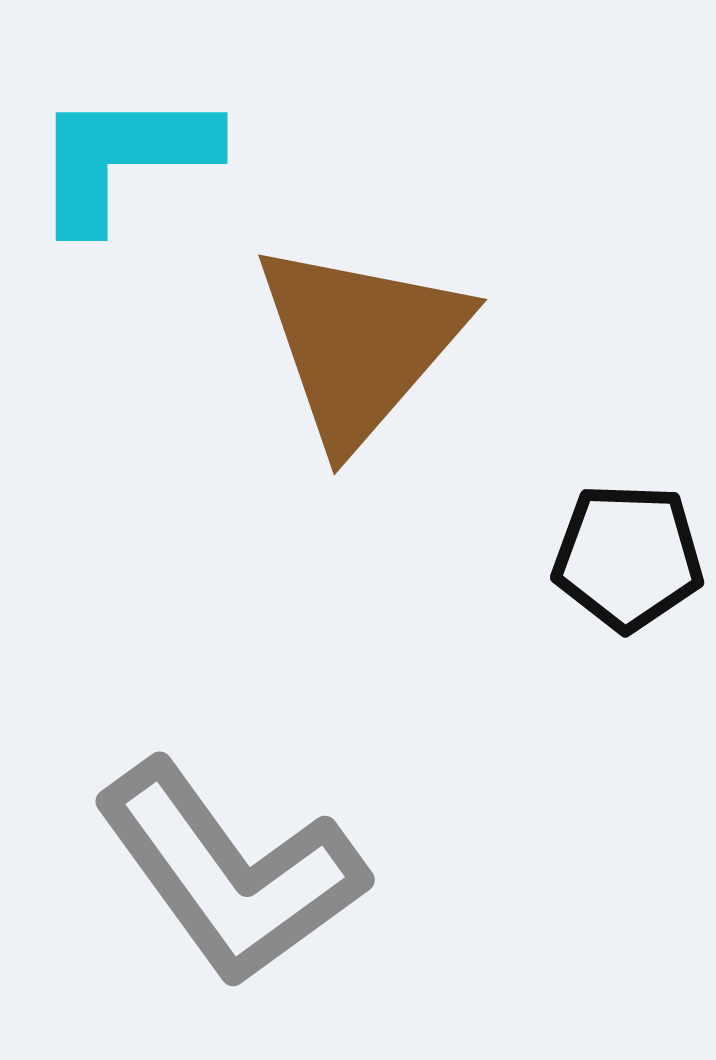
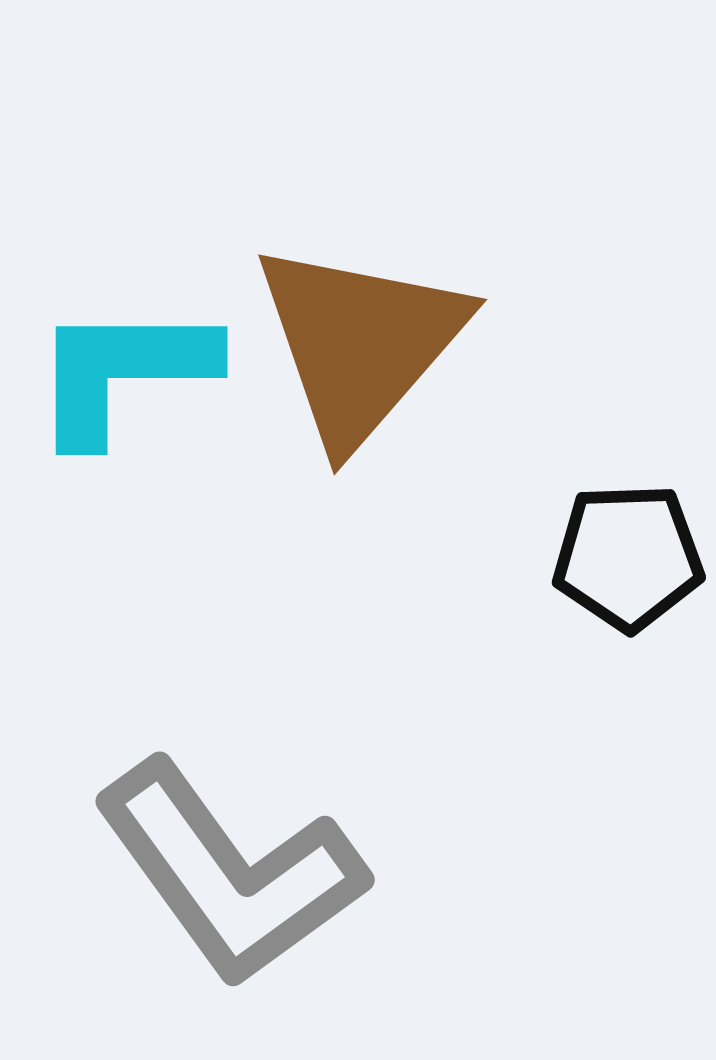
cyan L-shape: moved 214 px down
black pentagon: rotated 4 degrees counterclockwise
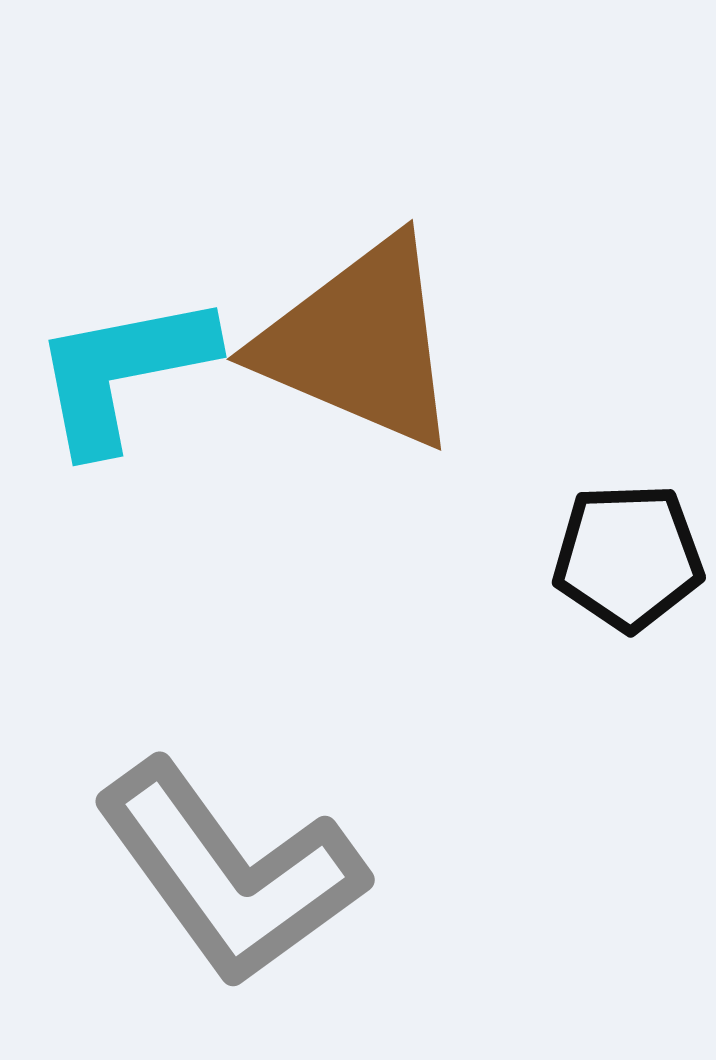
brown triangle: rotated 48 degrees counterclockwise
cyan L-shape: rotated 11 degrees counterclockwise
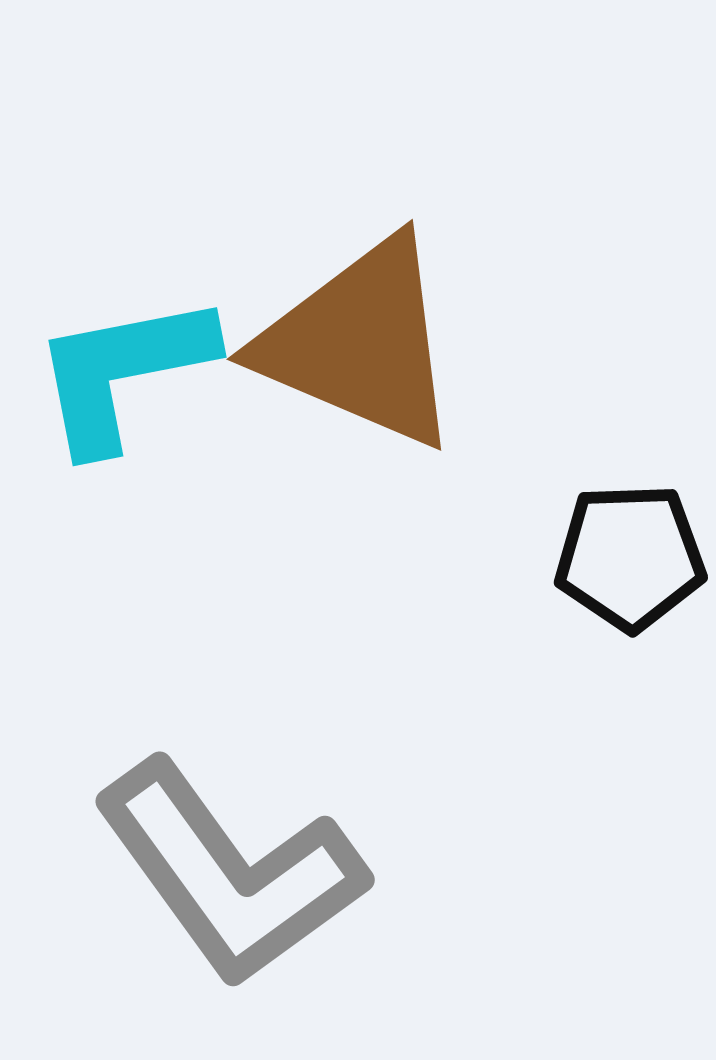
black pentagon: moved 2 px right
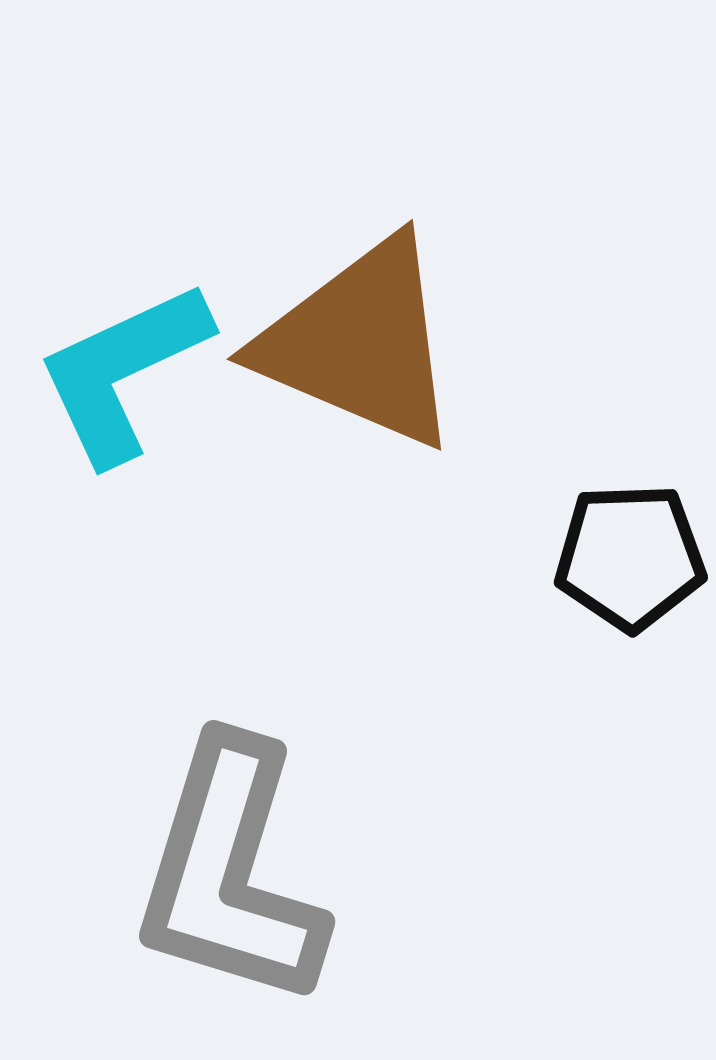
cyan L-shape: rotated 14 degrees counterclockwise
gray L-shape: rotated 53 degrees clockwise
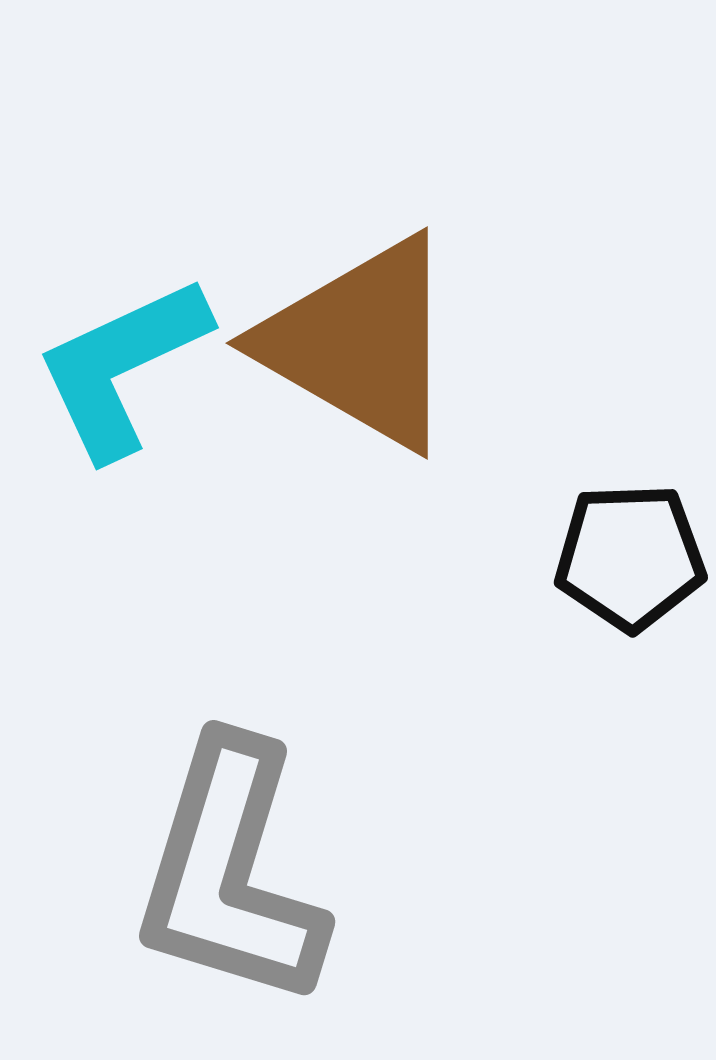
brown triangle: rotated 7 degrees clockwise
cyan L-shape: moved 1 px left, 5 px up
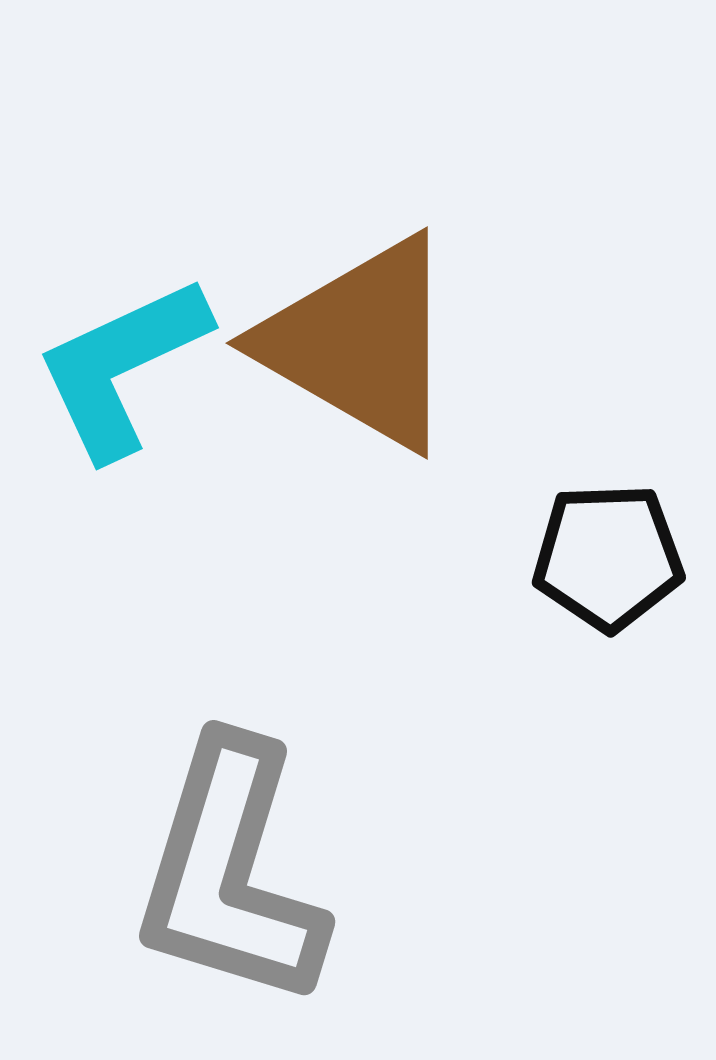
black pentagon: moved 22 px left
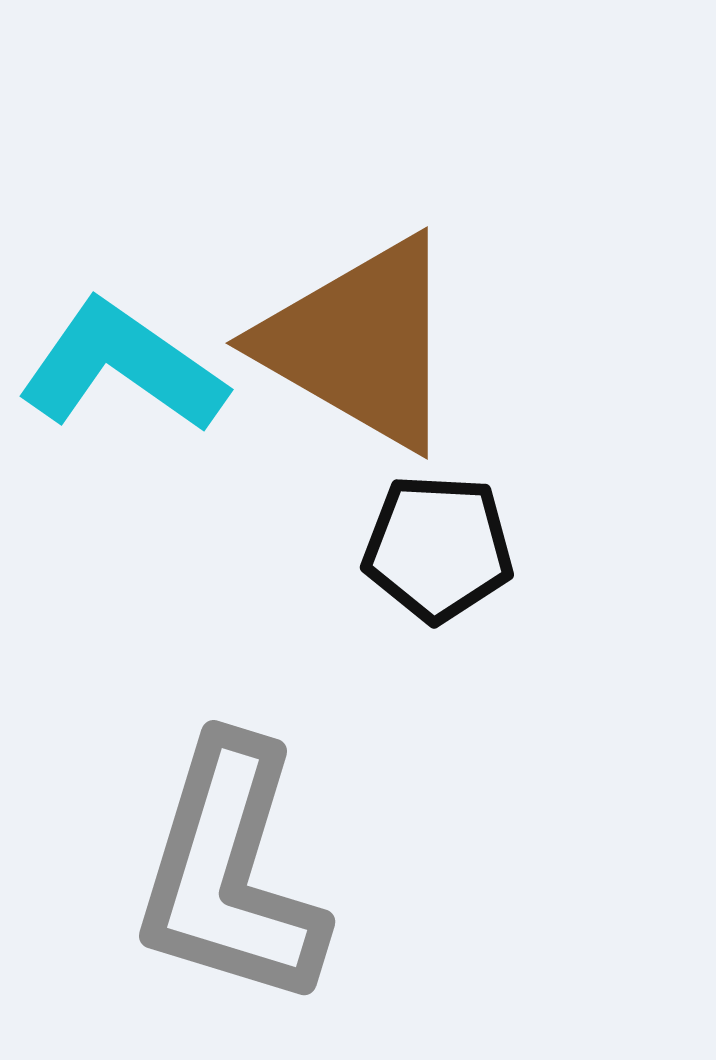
cyan L-shape: rotated 60 degrees clockwise
black pentagon: moved 170 px left, 9 px up; rotated 5 degrees clockwise
